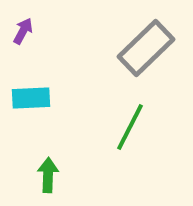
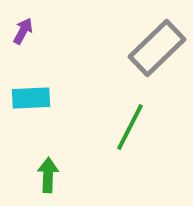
gray rectangle: moved 11 px right
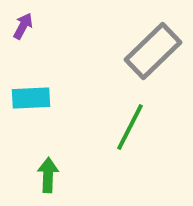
purple arrow: moved 5 px up
gray rectangle: moved 4 px left, 3 px down
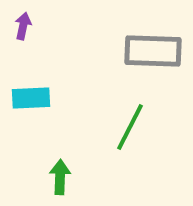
purple arrow: rotated 16 degrees counterclockwise
gray rectangle: rotated 46 degrees clockwise
green arrow: moved 12 px right, 2 px down
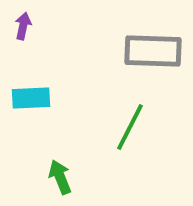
green arrow: rotated 24 degrees counterclockwise
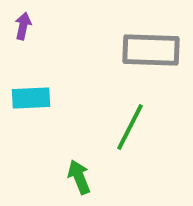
gray rectangle: moved 2 px left, 1 px up
green arrow: moved 19 px right
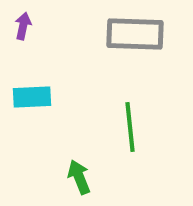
gray rectangle: moved 16 px left, 16 px up
cyan rectangle: moved 1 px right, 1 px up
green line: rotated 33 degrees counterclockwise
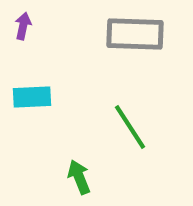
green line: rotated 27 degrees counterclockwise
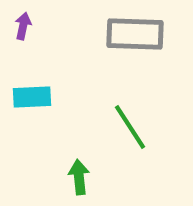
green arrow: rotated 16 degrees clockwise
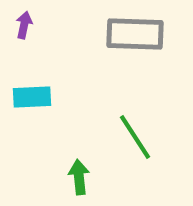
purple arrow: moved 1 px right, 1 px up
green line: moved 5 px right, 10 px down
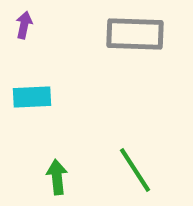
green line: moved 33 px down
green arrow: moved 22 px left
